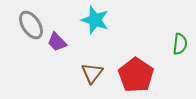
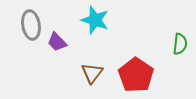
gray ellipse: rotated 24 degrees clockwise
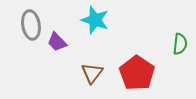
red pentagon: moved 1 px right, 2 px up
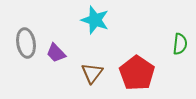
gray ellipse: moved 5 px left, 18 px down
purple trapezoid: moved 1 px left, 11 px down
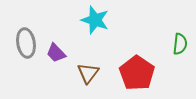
brown triangle: moved 4 px left
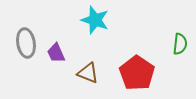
purple trapezoid: rotated 20 degrees clockwise
brown triangle: rotated 45 degrees counterclockwise
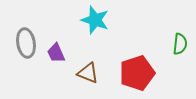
red pentagon: rotated 20 degrees clockwise
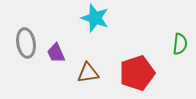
cyan star: moved 2 px up
brown triangle: rotated 30 degrees counterclockwise
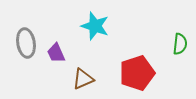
cyan star: moved 8 px down
brown triangle: moved 5 px left, 6 px down; rotated 15 degrees counterclockwise
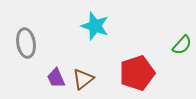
green semicircle: moved 2 px right, 1 px down; rotated 35 degrees clockwise
purple trapezoid: moved 25 px down
brown triangle: rotated 15 degrees counterclockwise
